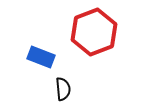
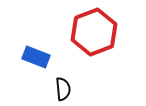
blue rectangle: moved 5 px left
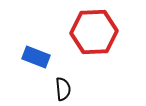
red hexagon: rotated 18 degrees clockwise
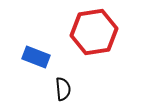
red hexagon: rotated 6 degrees counterclockwise
